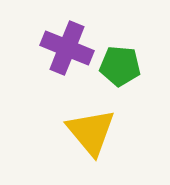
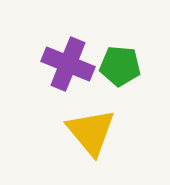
purple cross: moved 1 px right, 16 px down
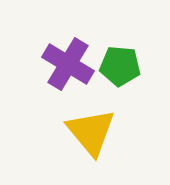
purple cross: rotated 9 degrees clockwise
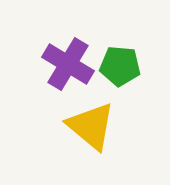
yellow triangle: moved 6 px up; rotated 10 degrees counterclockwise
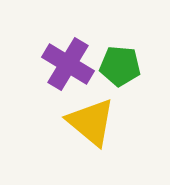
yellow triangle: moved 4 px up
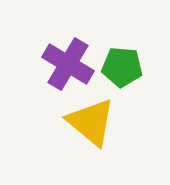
green pentagon: moved 2 px right, 1 px down
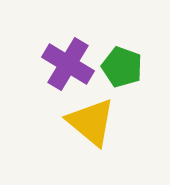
green pentagon: rotated 15 degrees clockwise
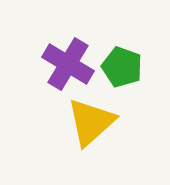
yellow triangle: rotated 38 degrees clockwise
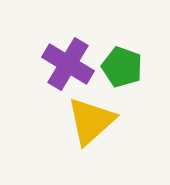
yellow triangle: moved 1 px up
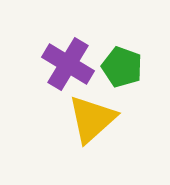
yellow triangle: moved 1 px right, 2 px up
